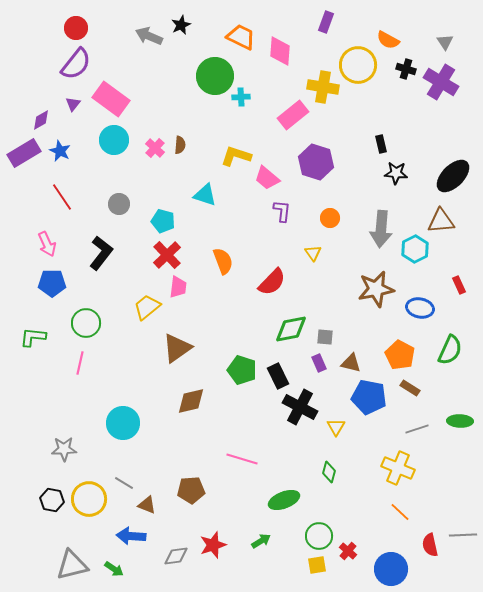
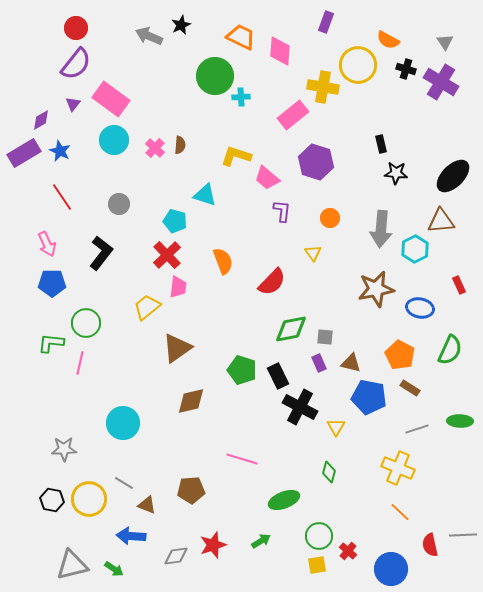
cyan pentagon at (163, 221): moved 12 px right
green L-shape at (33, 337): moved 18 px right, 6 px down
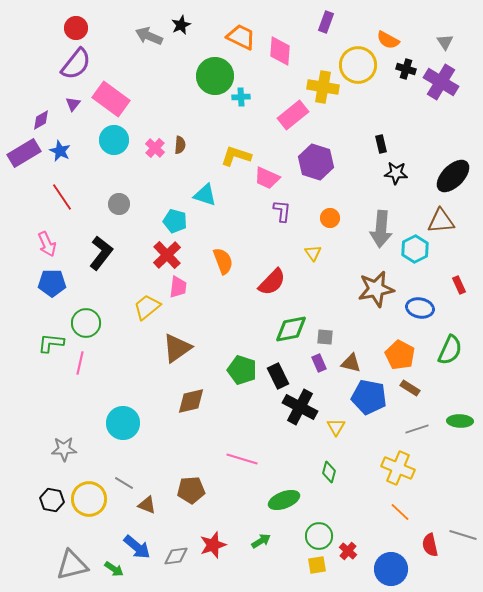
pink trapezoid at (267, 178): rotated 16 degrees counterclockwise
gray line at (463, 535): rotated 20 degrees clockwise
blue arrow at (131, 536): moved 6 px right, 11 px down; rotated 144 degrees counterclockwise
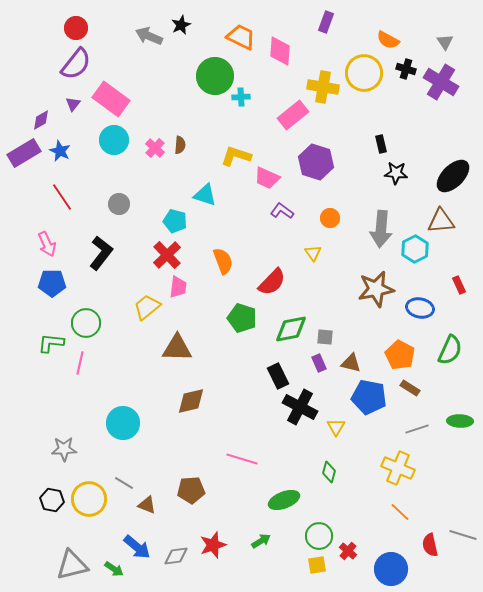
yellow circle at (358, 65): moved 6 px right, 8 px down
purple L-shape at (282, 211): rotated 60 degrees counterclockwise
brown triangle at (177, 348): rotated 36 degrees clockwise
green pentagon at (242, 370): moved 52 px up
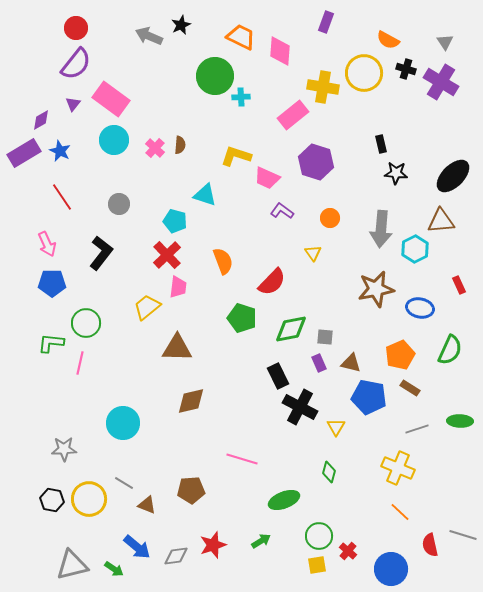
orange pentagon at (400, 355): rotated 20 degrees clockwise
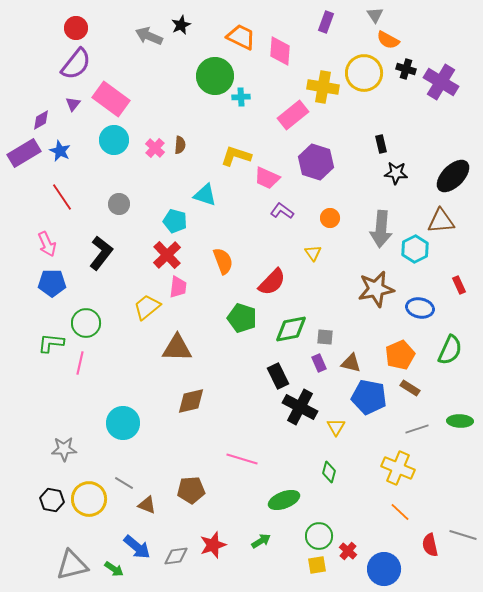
gray triangle at (445, 42): moved 70 px left, 27 px up
blue circle at (391, 569): moved 7 px left
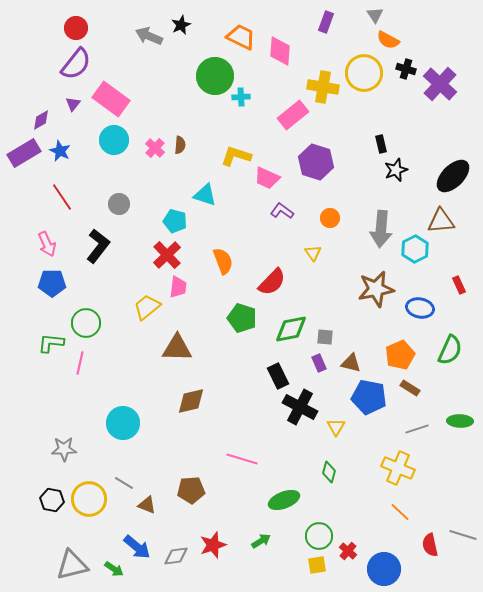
purple cross at (441, 82): moved 1 px left, 2 px down; rotated 12 degrees clockwise
black star at (396, 173): moved 3 px up; rotated 25 degrees counterclockwise
black L-shape at (101, 253): moved 3 px left, 7 px up
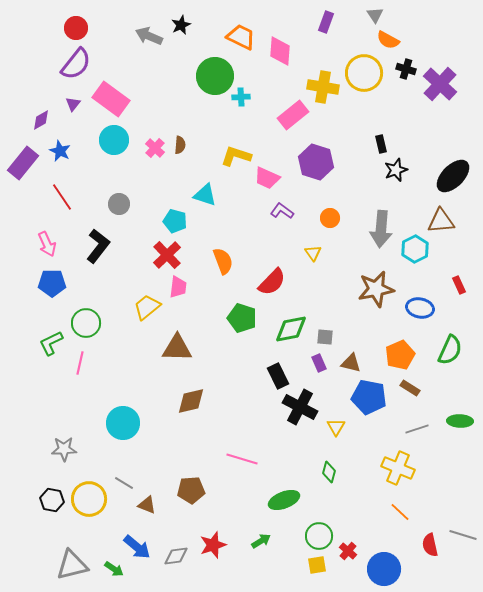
purple rectangle at (24, 153): moved 1 px left, 10 px down; rotated 20 degrees counterclockwise
green L-shape at (51, 343): rotated 32 degrees counterclockwise
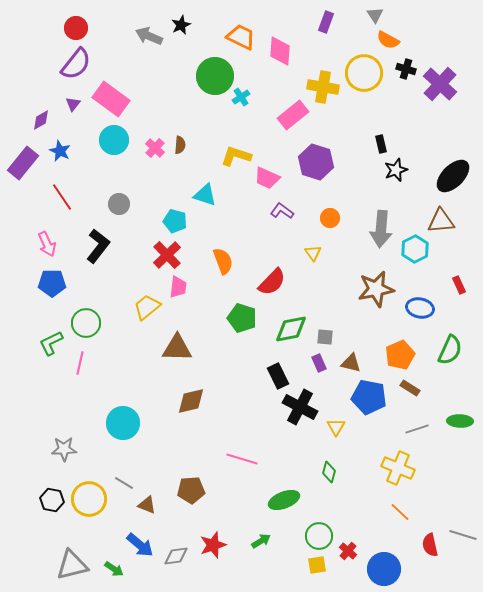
cyan cross at (241, 97): rotated 30 degrees counterclockwise
blue arrow at (137, 547): moved 3 px right, 2 px up
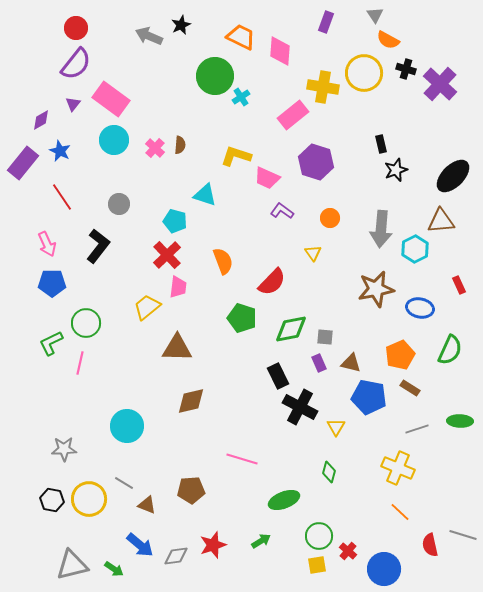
cyan circle at (123, 423): moved 4 px right, 3 px down
